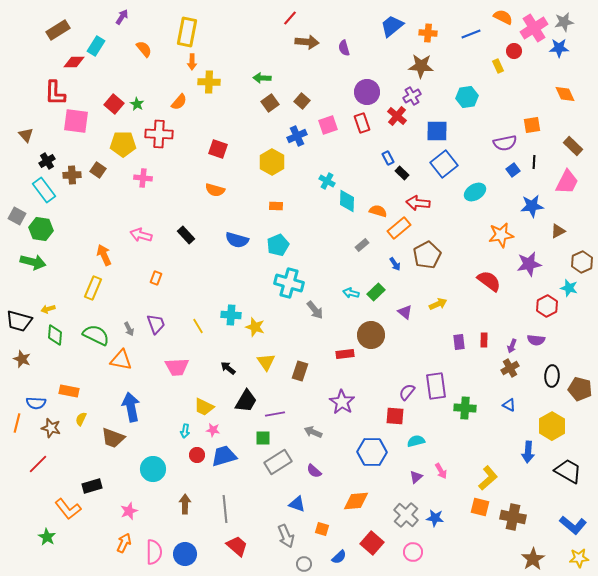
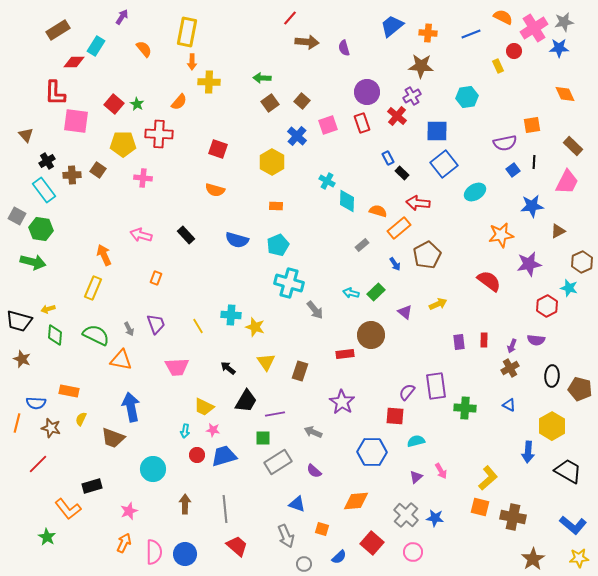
blue cross at (297, 136): rotated 24 degrees counterclockwise
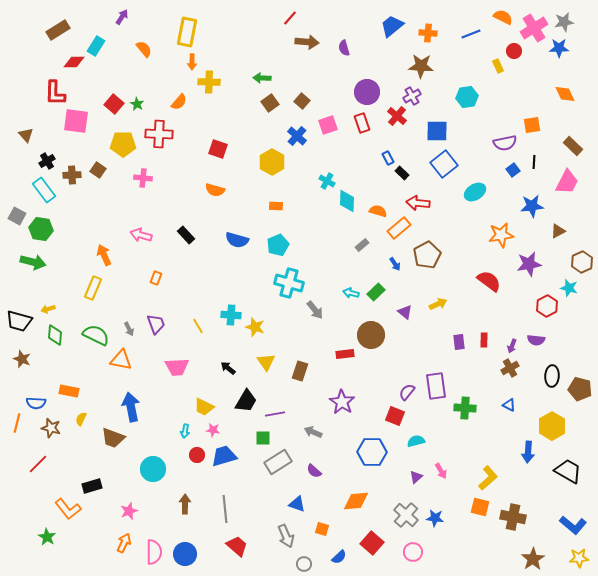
red square at (395, 416): rotated 18 degrees clockwise
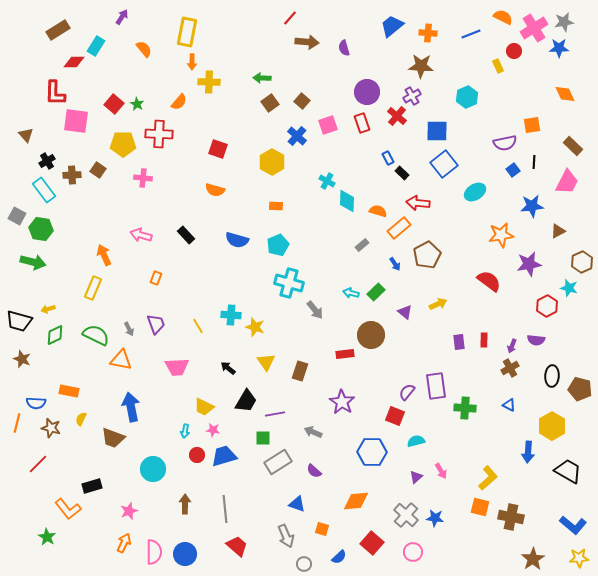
cyan hexagon at (467, 97): rotated 15 degrees counterclockwise
green diamond at (55, 335): rotated 60 degrees clockwise
brown cross at (513, 517): moved 2 px left
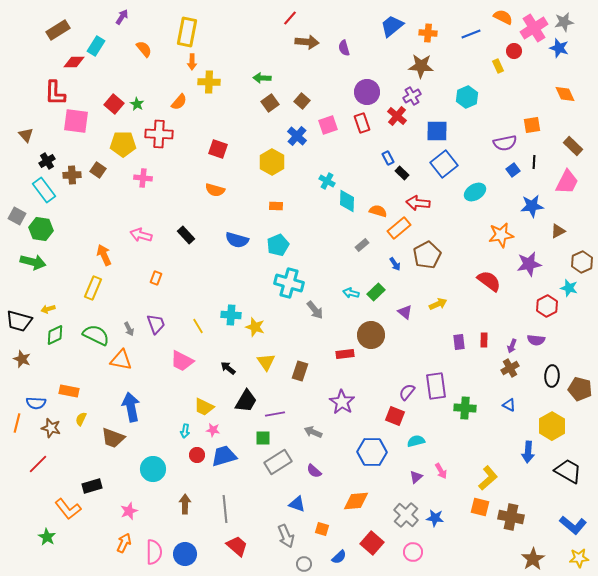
blue star at (559, 48): rotated 18 degrees clockwise
pink trapezoid at (177, 367): moved 5 px right, 6 px up; rotated 30 degrees clockwise
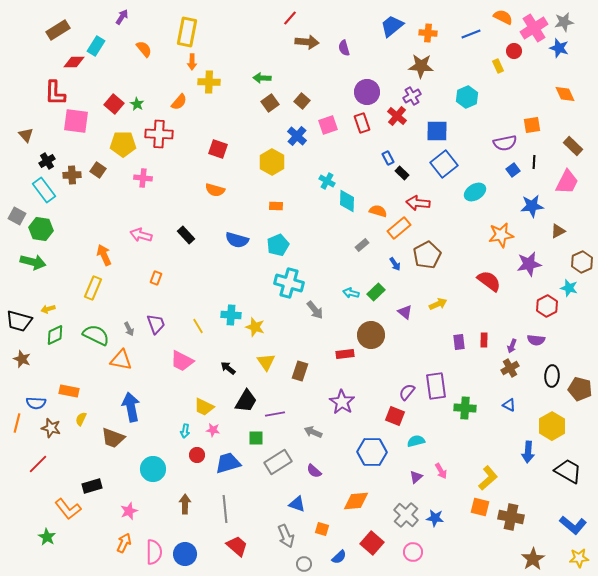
green square at (263, 438): moved 7 px left
blue trapezoid at (224, 456): moved 4 px right, 7 px down
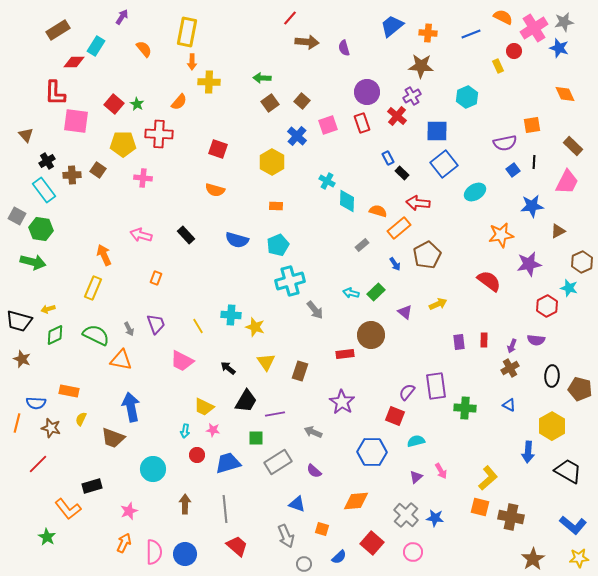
cyan cross at (289, 283): moved 1 px right, 2 px up; rotated 32 degrees counterclockwise
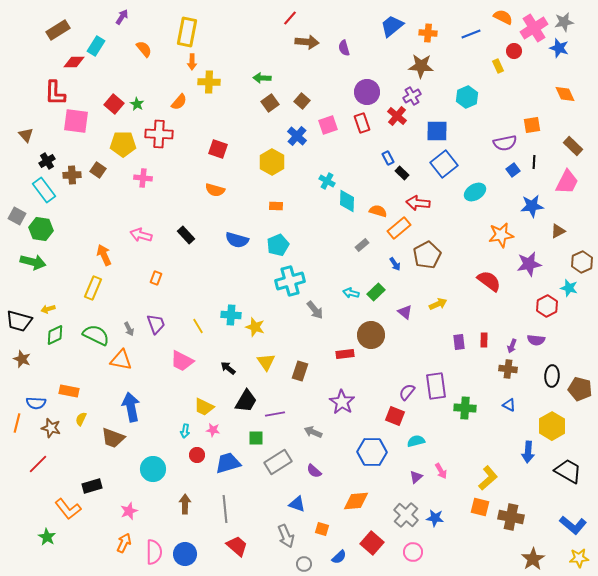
brown cross at (510, 368): moved 2 px left, 1 px down; rotated 36 degrees clockwise
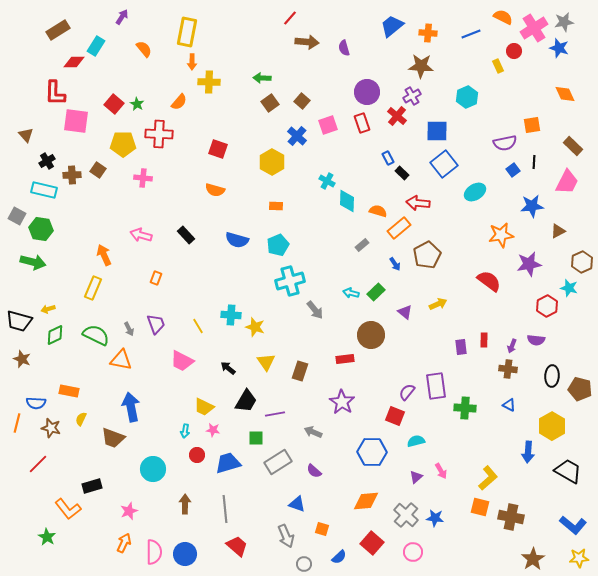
cyan rectangle at (44, 190): rotated 40 degrees counterclockwise
purple rectangle at (459, 342): moved 2 px right, 5 px down
red rectangle at (345, 354): moved 5 px down
orange diamond at (356, 501): moved 10 px right
